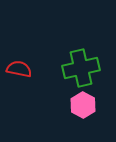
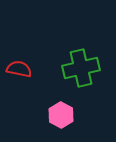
pink hexagon: moved 22 px left, 10 px down
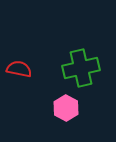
pink hexagon: moved 5 px right, 7 px up
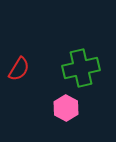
red semicircle: rotated 110 degrees clockwise
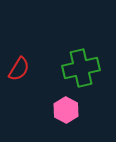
pink hexagon: moved 2 px down
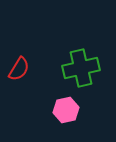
pink hexagon: rotated 20 degrees clockwise
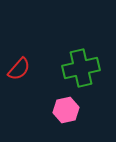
red semicircle: rotated 10 degrees clockwise
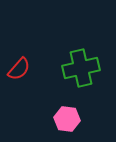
pink hexagon: moved 1 px right, 9 px down; rotated 20 degrees clockwise
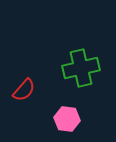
red semicircle: moved 5 px right, 21 px down
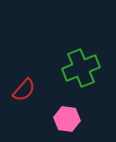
green cross: rotated 9 degrees counterclockwise
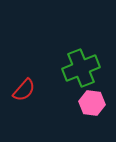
pink hexagon: moved 25 px right, 16 px up
